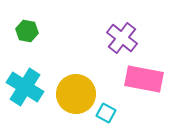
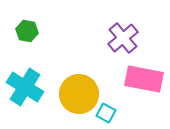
purple cross: moved 1 px right; rotated 12 degrees clockwise
yellow circle: moved 3 px right
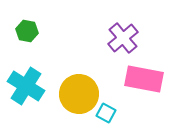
cyan cross: moved 1 px right, 1 px up
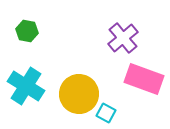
pink rectangle: rotated 9 degrees clockwise
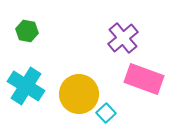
cyan square: rotated 18 degrees clockwise
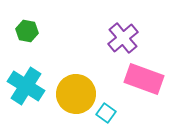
yellow circle: moved 3 px left
cyan square: rotated 12 degrees counterclockwise
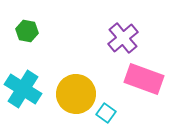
cyan cross: moved 3 px left, 3 px down
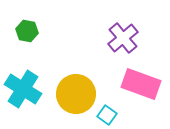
pink rectangle: moved 3 px left, 5 px down
cyan square: moved 1 px right, 2 px down
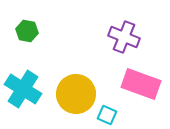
purple cross: moved 1 px right, 1 px up; rotated 28 degrees counterclockwise
cyan square: rotated 12 degrees counterclockwise
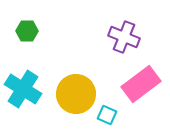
green hexagon: rotated 10 degrees counterclockwise
pink rectangle: rotated 57 degrees counterclockwise
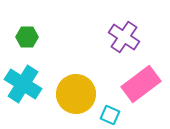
green hexagon: moved 6 px down
purple cross: rotated 12 degrees clockwise
cyan cross: moved 5 px up
cyan square: moved 3 px right
